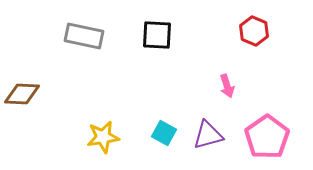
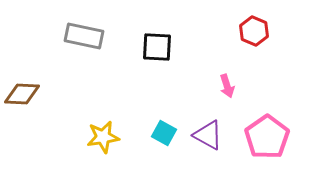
black square: moved 12 px down
purple triangle: rotated 44 degrees clockwise
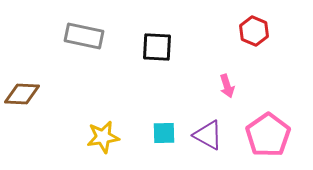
cyan square: rotated 30 degrees counterclockwise
pink pentagon: moved 1 px right, 2 px up
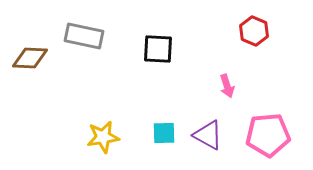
black square: moved 1 px right, 2 px down
brown diamond: moved 8 px right, 36 px up
pink pentagon: rotated 30 degrees clockwise
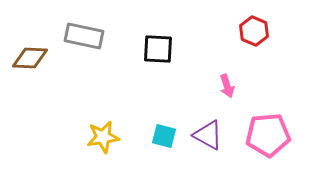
cyan square: moved 3 px down; rotated 15 degrees clockwise
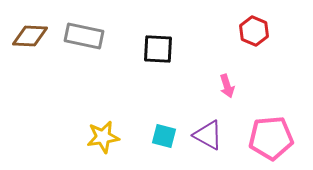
brown diamond: moved 22 px up
pink pentagon: moved 3 px right, 3 px down
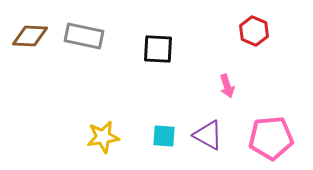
cyan square: rotated 10 degrees counterclockwise
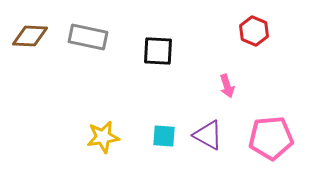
gray rectangle: moved 4 px right, 1 px down
black square: moved 2 px down
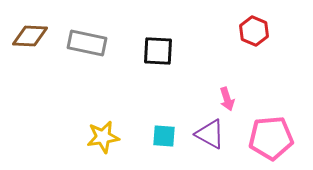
gray rectangle: moved 1 px left, 6 px down
pink arrow: moved 13 px down
purple triangle: moved 2 px right, 1 px up
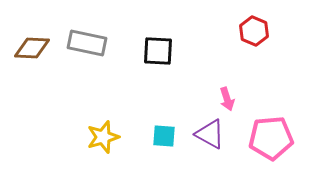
brown diamond: moved 2 px right, 12 px down
yellow star: rotated 8 degrees counterclockwise
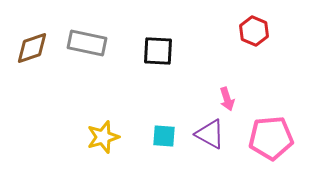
brown diamond: rotated 21 degrees counterclockwise
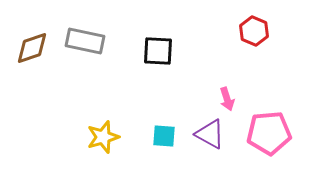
gray rectangle: moved 2 px left, 2 px up
pink pentagon: moved 2 px left, 5 px up
